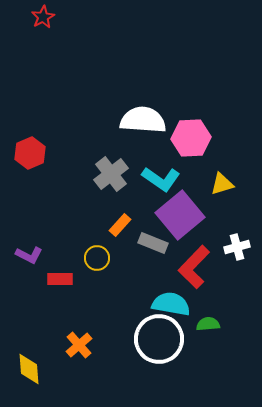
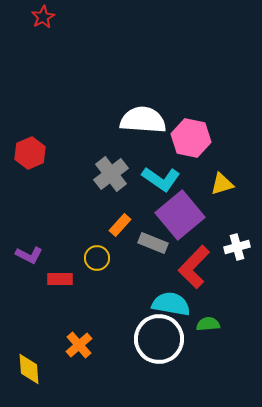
pink hexagon: rotated 15 degrees clockwise
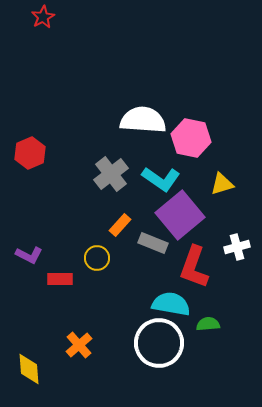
red L-shape: rotated 24 degrees counterclockwise
white circle: moved 4 px down
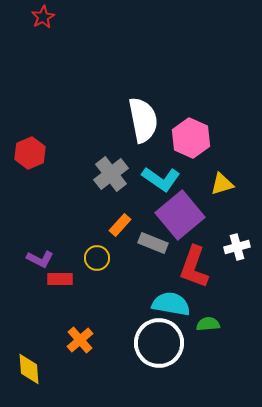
white semicircle: rotated 75 degrees clockwise
pink hexagon: rotated 12 degrees clockwise
purple L-shape: moved 11 px right, 4 px down
orange cross: moved 1 px right, 5 px up
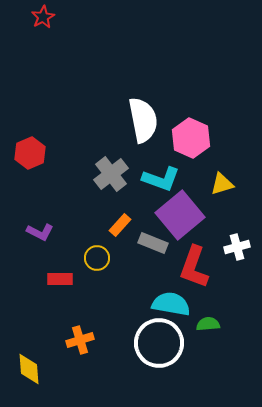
cyan L-shape: rotated 15 degrees counterclockwise
purple L-shape: moved 27 px up
orange cross: rotated 24 degrees clockwise
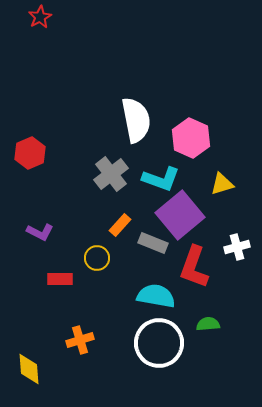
red star: moved 3 px left
white semicircle: moved 7 px left
cyan semicircle: moved 15 px left, 8 px up
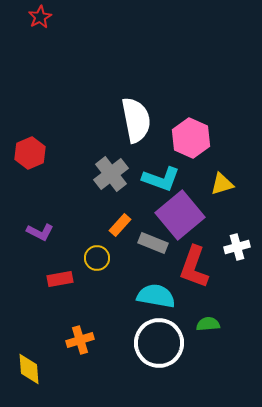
red rectangle: rotated 10 degrees counterclockwise
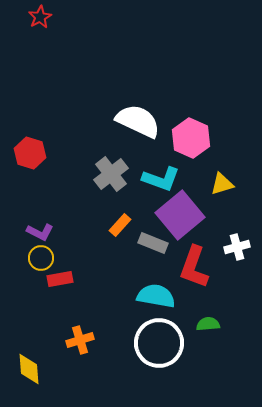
white semicircle: moved 2 px right, 1 px down; rotated 54 degrees counterclockwise
red hexagon: rotated 20 degrees counterclockwise
yellow circle: moved 56 px left
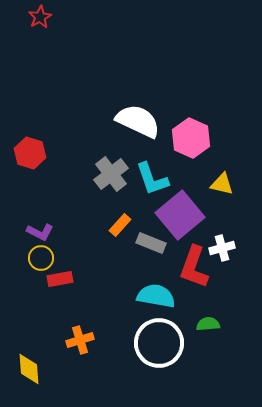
cyan L-shape: moved 9 px left; rotated 51 degrees clockwise
yellow triangle: rotated 30 degrees clockwise
gray rectangle: moved 2 px left
white cross: moved 15 px left, 1 px down
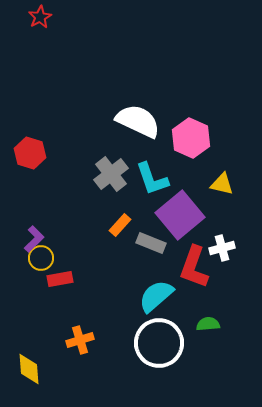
purple L-shape: moved 6 px left, 7 px down; rotated 72 degrees counterclockwise
cyan semicircle: rotated 51 degrees counterclockwise
